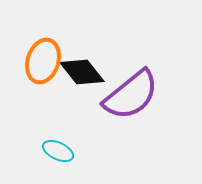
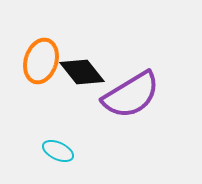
orange ellipse: moved 2 px left
purple semicircle: rotated 8 degrees clockwise
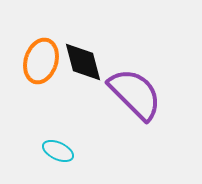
black diamond: moved 1 px right, 10 px up; rotated 24 degrees clockwise
purple semicircle: moved 4 px right, 1 px up; rotated 104 degrees counterclockwise
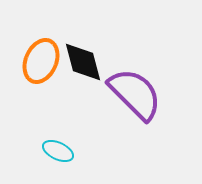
orange ellipse: rotated 6 degrees clockwise
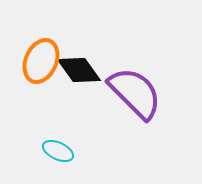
black diamond: moved 4 px left, 8 px down; rotated 21 degrees counterclockwise
purple semicircle: moved 1 px up
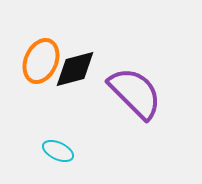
black diamond: moved 4 px left, 1 px up; rotated 69 degrees counterclockwise
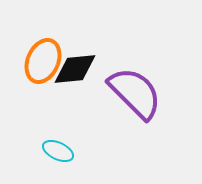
orange ellipse: moved 2 px right
black diamond: rotated 9 degrees clockwise
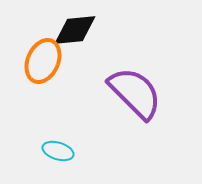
black diamond: moved 39 px up
cyan ellipse: rotated 8 degrees counterclockwise
